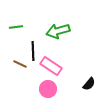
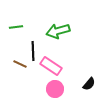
pink circle: moved 7 px right
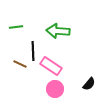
green arrow: rotated 20 degrees clockwise
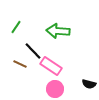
green line: rotated 48 degrees counterclockwise
black line: rotated 42 degrees counterclockwise
black semicircle: rotated 64 degrees clockwise
